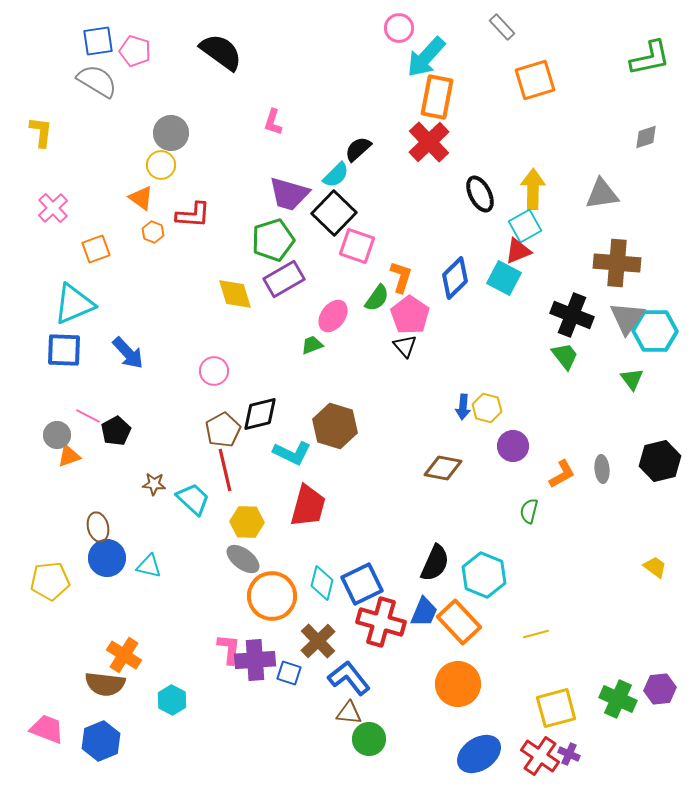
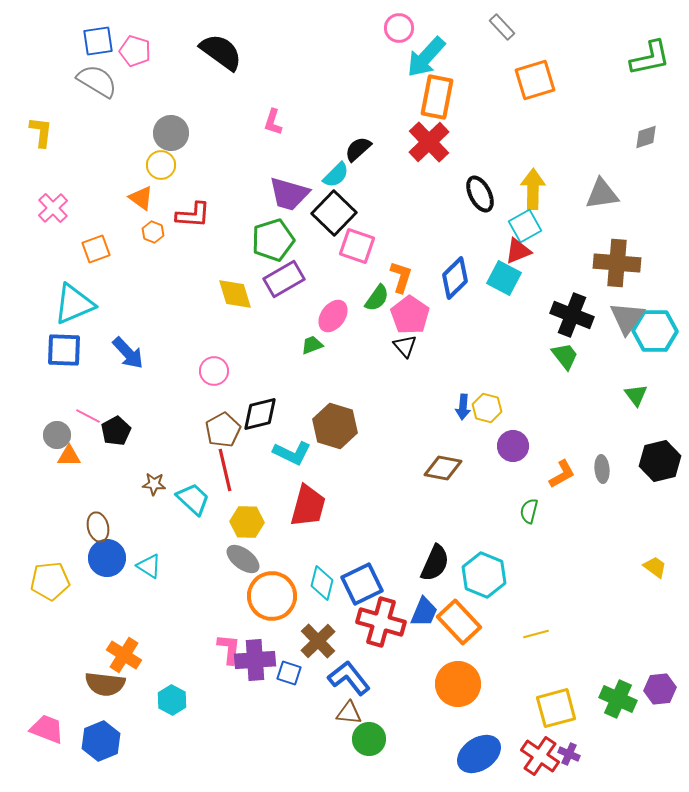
green triangle at (632, 379): moved 4 px right, 16 px down
orange triangle at (69, 456): rotated 20 degrees clockwise
cyan triangle at (149, 566): rotated 20 degrees clockwise
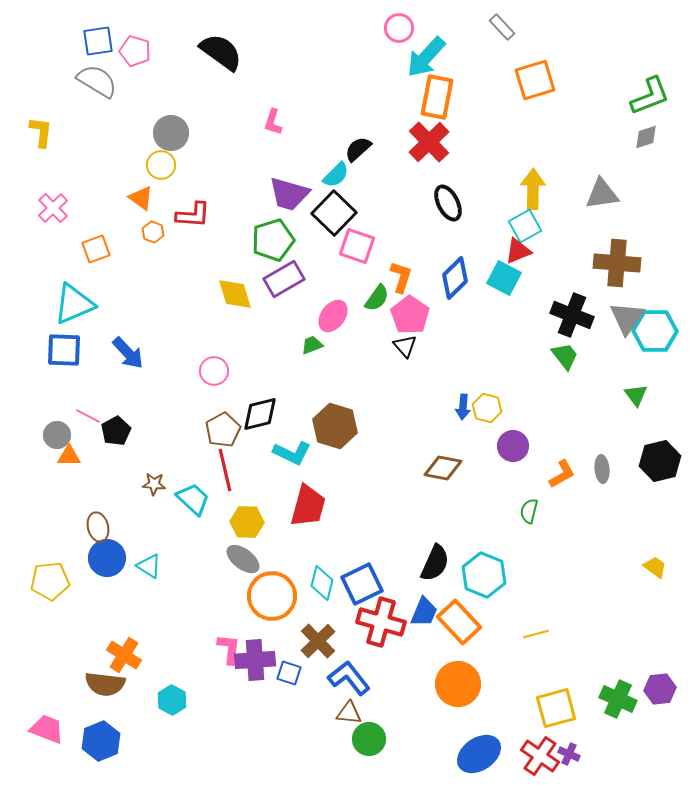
green L-shape at (650, 58): moved 38 px down; rotated 9 degrees counterclockwise
black ellipse at (480, 194): moved 32 px left, 9 px down
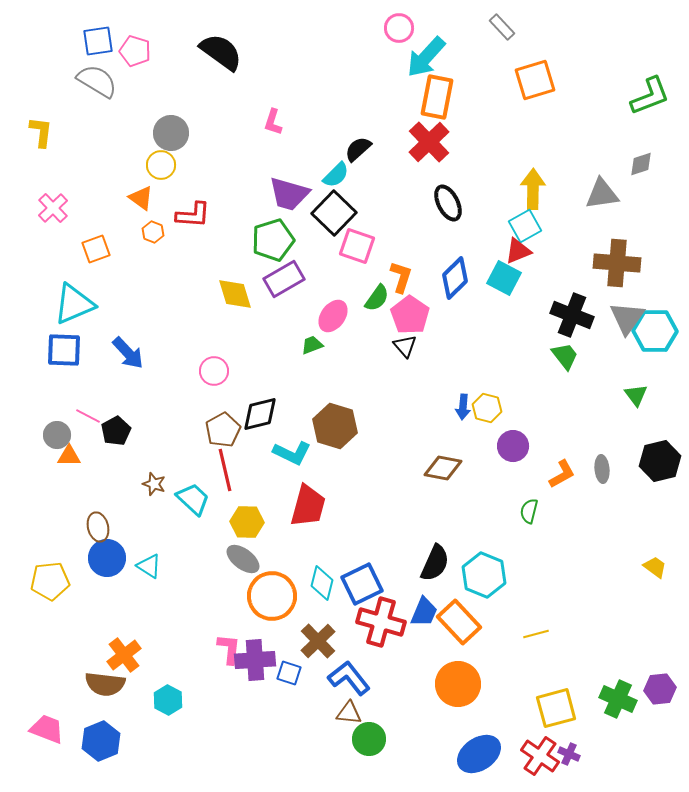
gray diamond at (646, 137): moved 5 px left, 27 px down
brown star at (154, 484): rotated 15 degrees clockwise
orange cross at (124, 655): rotated 20 degrees clockwise
cyan hexagon at (172, 700): moved 4 px left
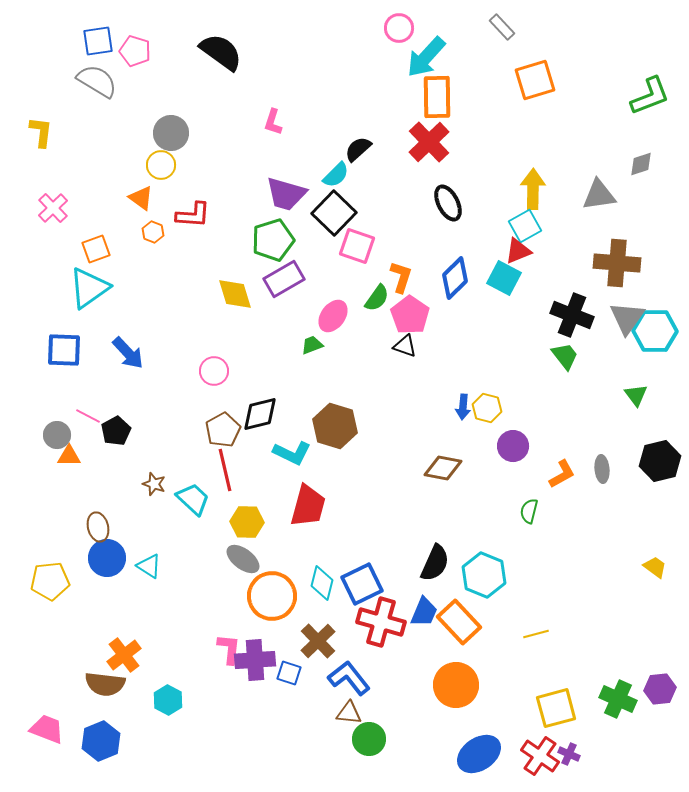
orange rectangle at (437, 97): rotated 12 degrees counterclockwise
purple trapezoid at (289, 194): moved 3 px left
gray triangle at (602, 194): moved 3 px left, 1 px down
cyan triangle at (74, 304): moved 15 px right, 16 px up; rotated 12 degrees counterclockwise
black triangle at (405, 346): rotated 30 degrees counterclockwise
orange circle at (458, 684): moved 2 px left, 1 px down
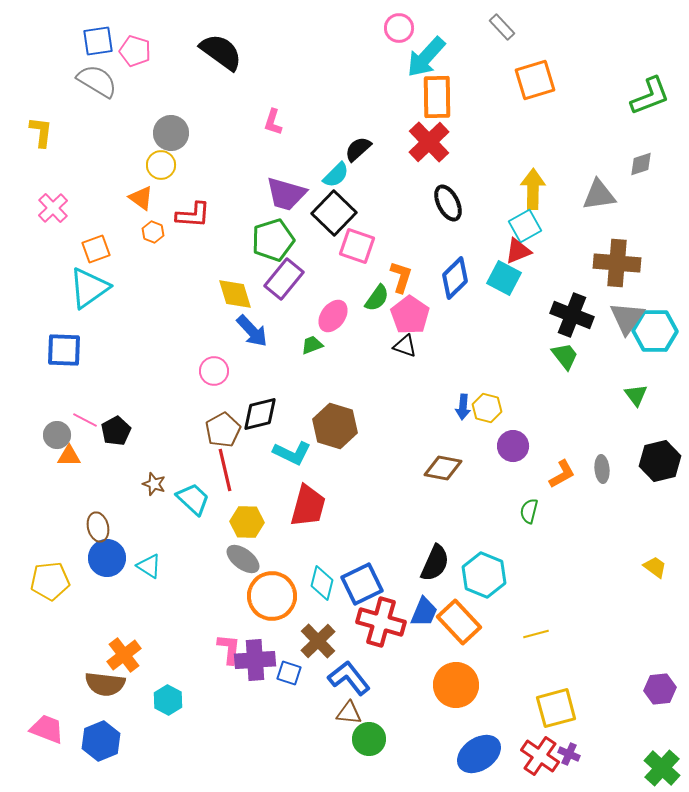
purple rectangle at (284, 279): rotated 21 degrees counterclockwise
blue arrow at (128, 353): moved 124 px right, 22 px up
pink line at (88, 416): moved 3 px left, 4 px down
green cross at (618, 699): moved 44 px right, 69 px down; rotated 18 degrees clockwise
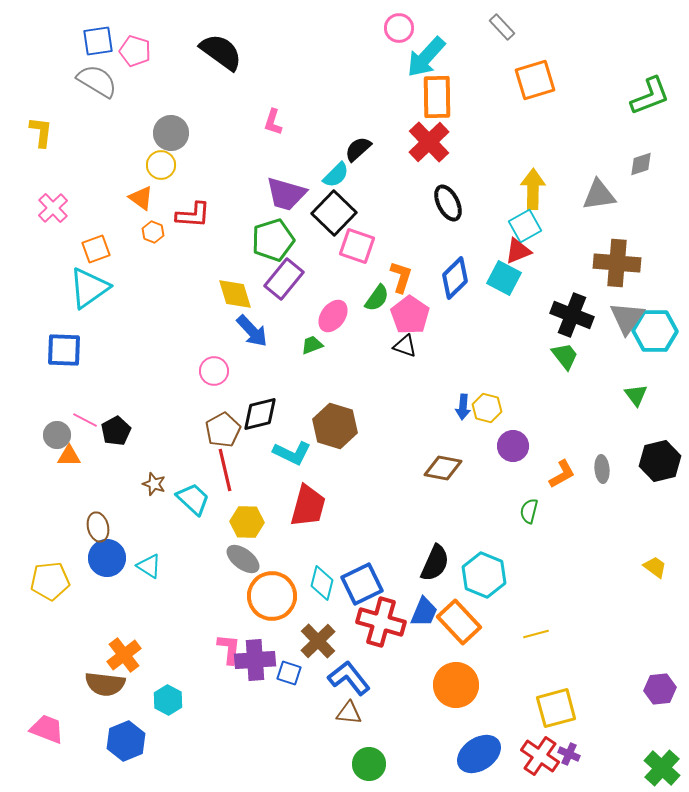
green circle at (369, 739): moved 25 px down
blue hexagon at (101, 741): moved 25 px right
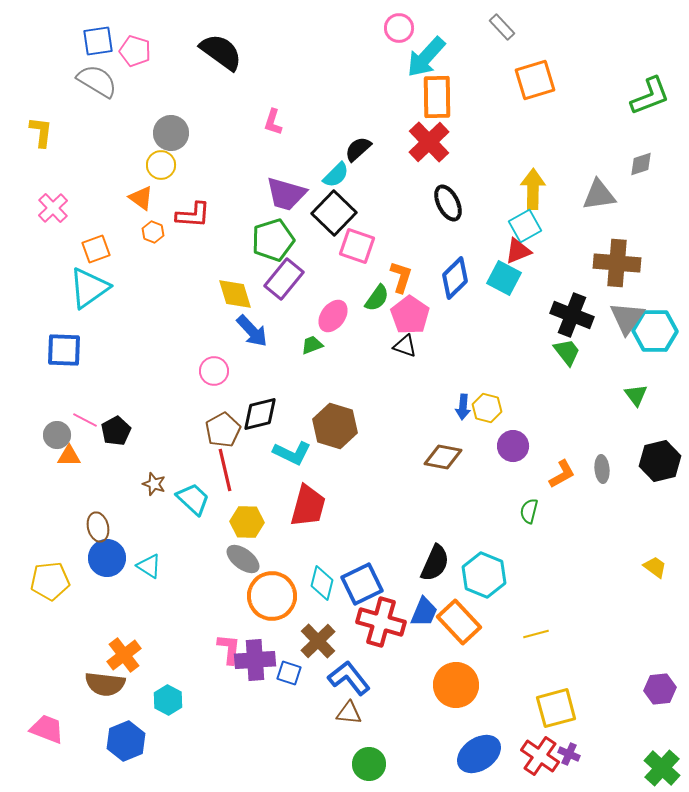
green trapezoid at (565, 356): moved 2 px right, 4 px up
brown diamond at (443, 468): moved 11 px up
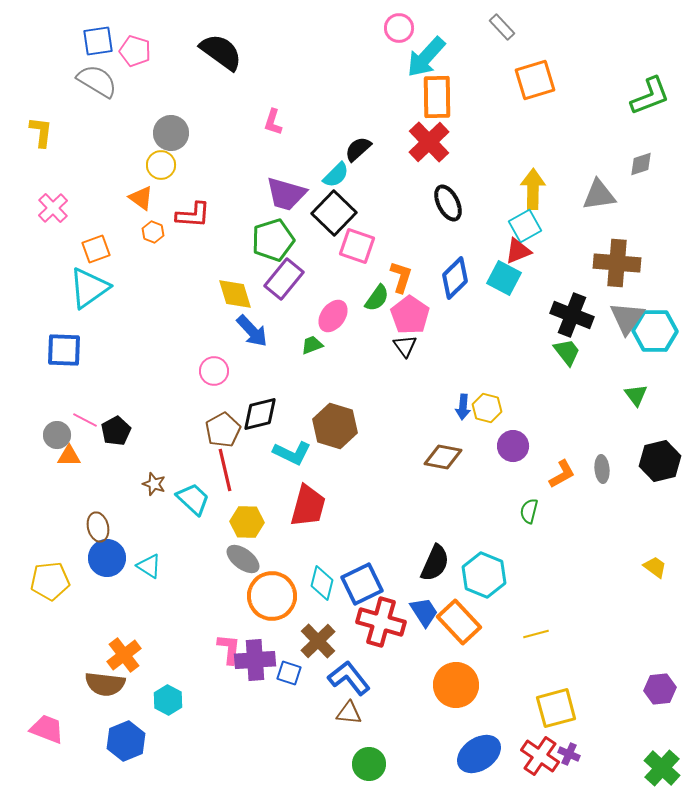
black triangle at (405, 346): rotated 35 degrees clockwise
blue trapezoid at (424, 612): rotated 56 degrees counterclockwise
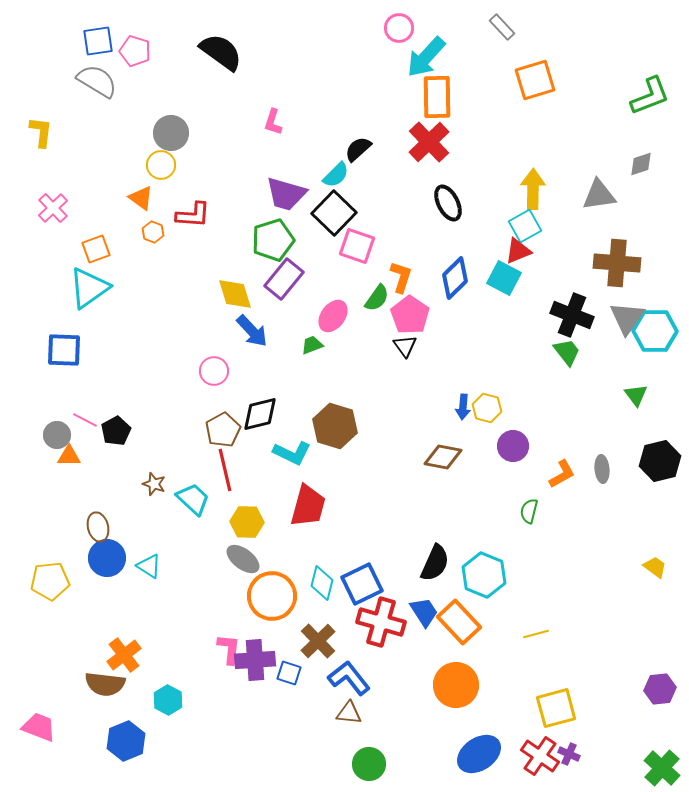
pink trapezoid at (47, 729): moved 8 px left, 2 px up
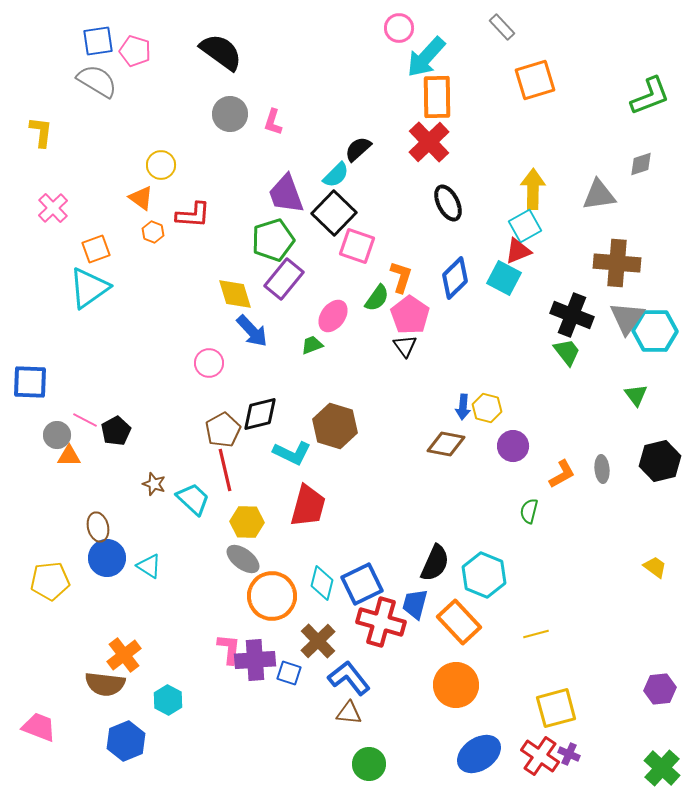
gray circle at (171, 133): moved 59 px right, 19 px up
purple trapezoid at (286, 194): rotated 54 degrees clockwise
blue square at (64, 350): moved 34 px left, 32 px down
pink circle at (214, 371): moved 5 px left, 8 px up
brown diamond at (443, 457): moved 3 px right, 13 px up
blue trapezoid at (424, 612): moved 9 px left, 8 px up; rotated 132 degrees counterclockwise
